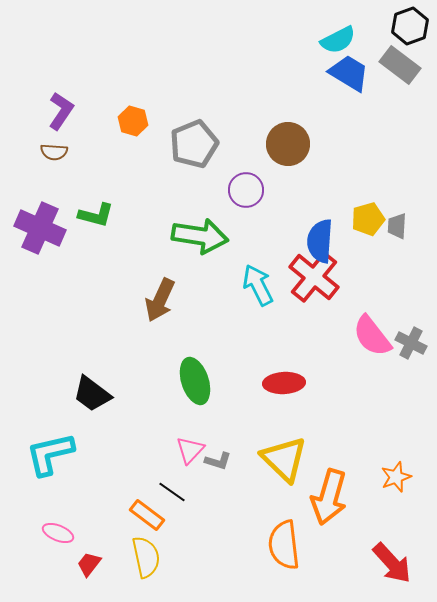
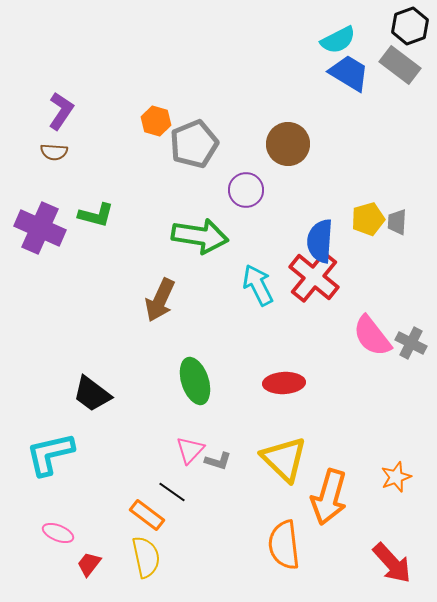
orange hexagon: moved 23 px right
gray trapezoid: moved 4 px up
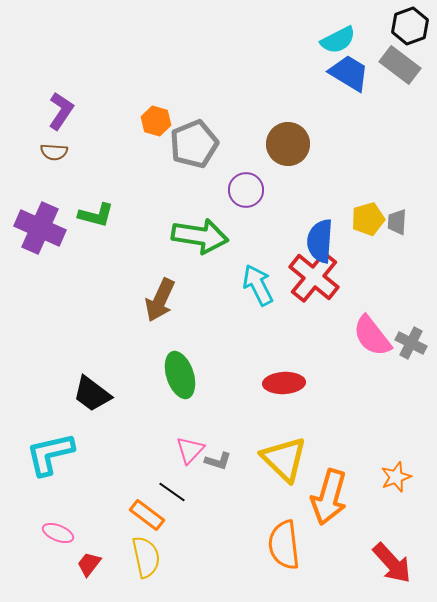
green ellipse: moved 15 px left, 6 px up
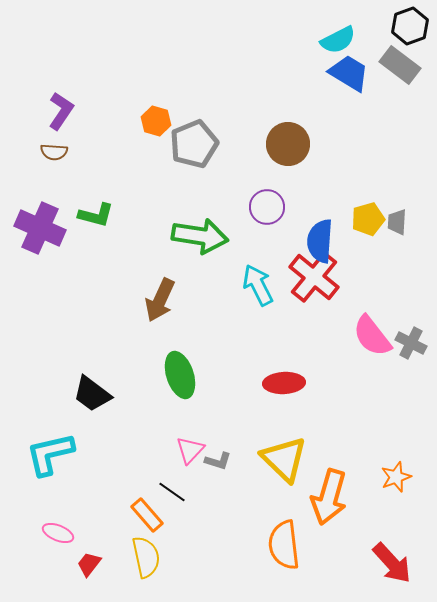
purple circle: moved 21 px right, 17 px down
orange rectangle: rotated 12 degrees clockwise
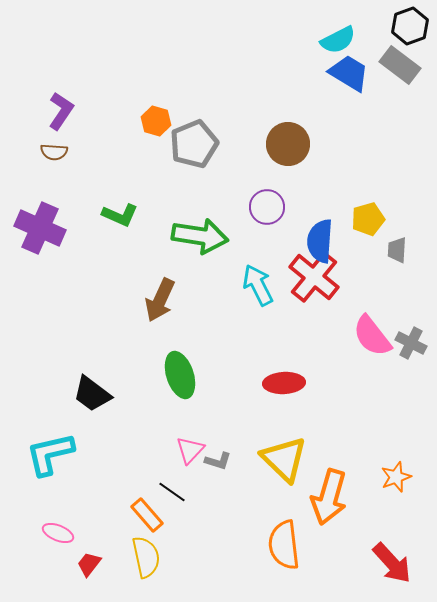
green L-shape: moved 24 px right; rotated 9 degrees clockwise
gray trapezoid: moved 28 px down
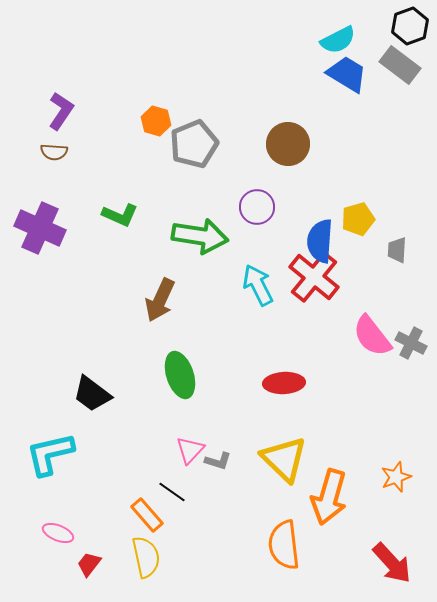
blue trapezoid: moved 2 px left, 1 px down
purple circle: moved 10 px left
yellow pentagon: moved 10 px left
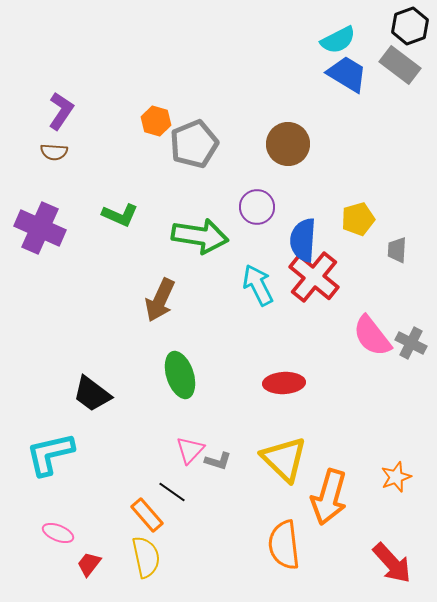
blue semicircle: moved 17 px left, 1 px up
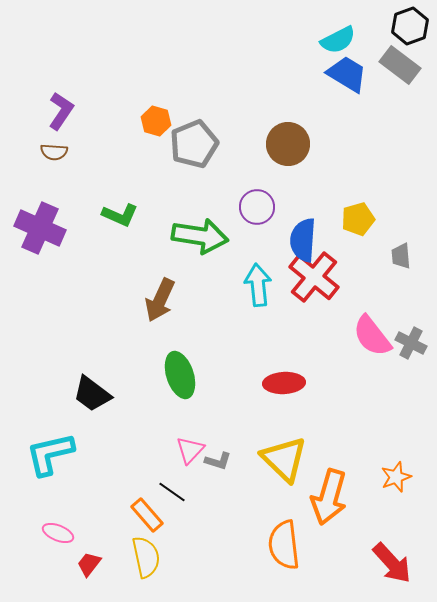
gray trapezoid: moved 4 px right, 6 px down; rotated 8 degrees counterclockwise
cyan arrow: rotated 21 degrees clockwise
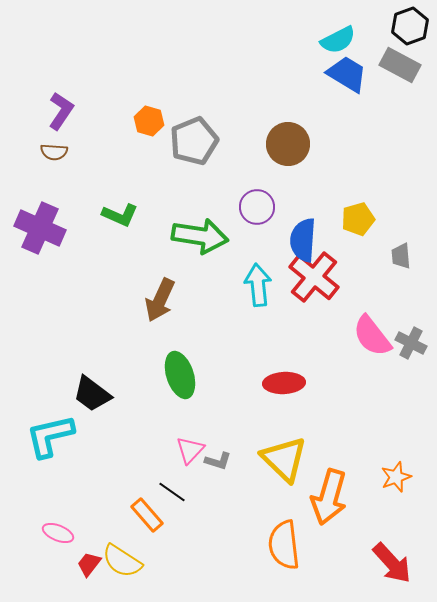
gray rectangle: rotated 9 degrees counterclockwise
orange hexagon: moved 7 px left
gray pentagon: moved 3 px up
cyan L-shape: moved 18 px up
yellow semicircle: moved 24 px left, 4 px down; rotated 135 degrees clockwise
